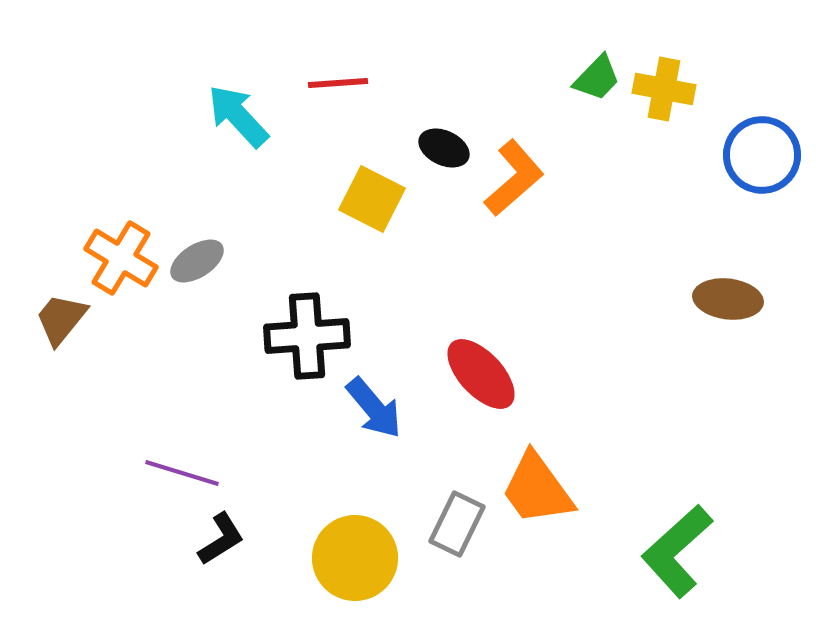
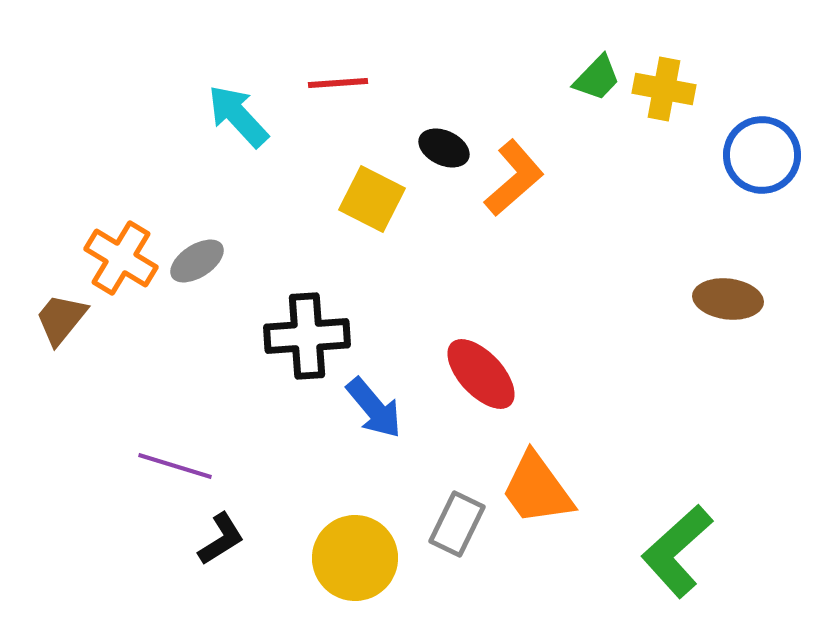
purple line: moved 7 px left, 7 px up
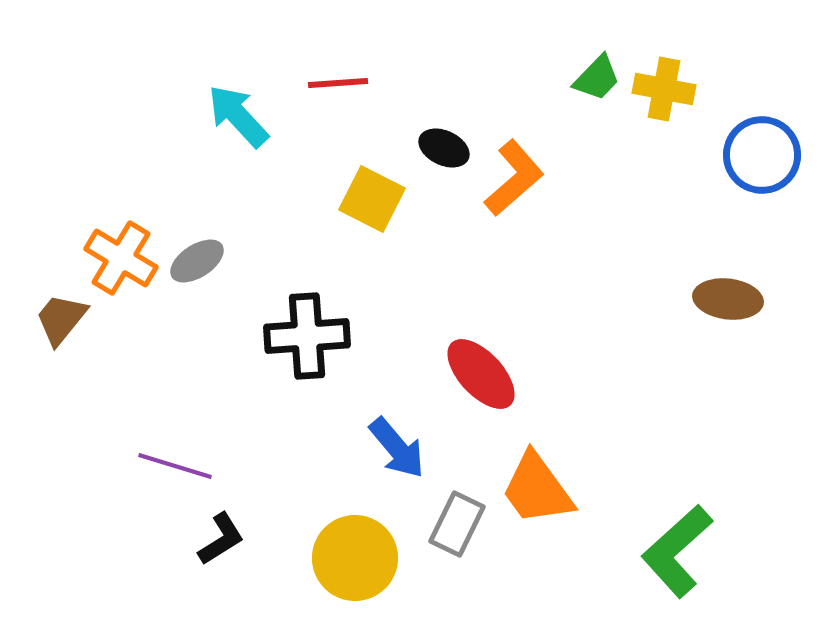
blue arrow: moved 23 px right, 40 px down
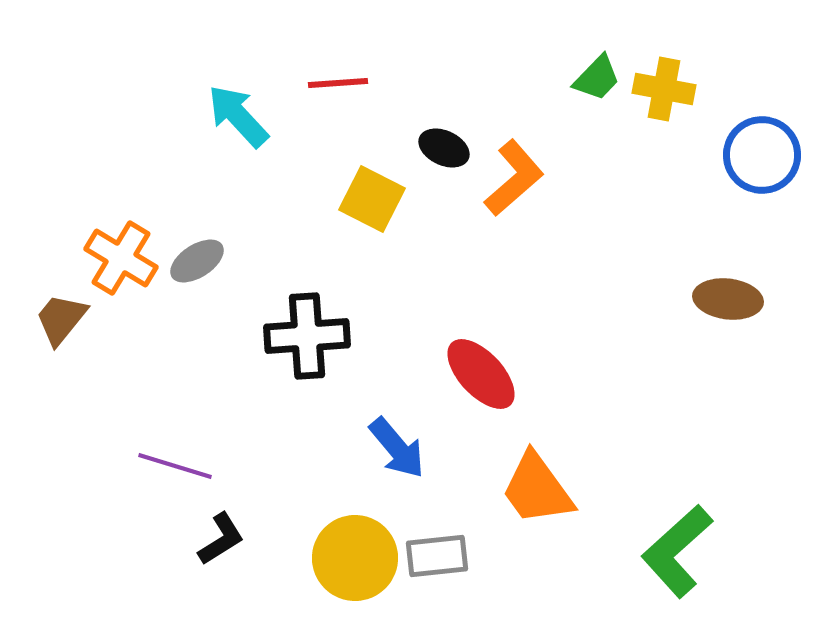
gray rectangle: moved 20 px left, 32 px down; rotated 58 degrees clockwise
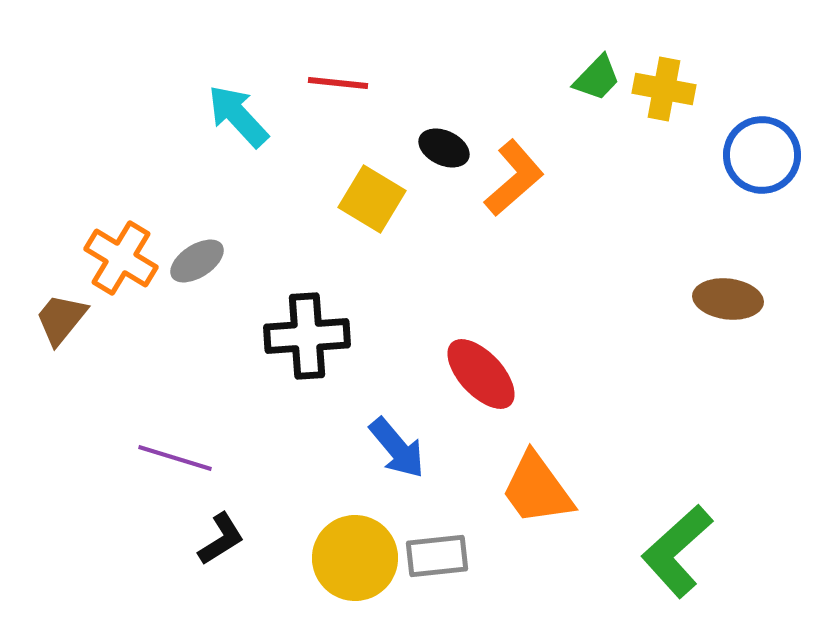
red line: rotated 10 degrees clockwise
yellow square: rotated 4 degrees clockwise
purple line: moved 8 px up
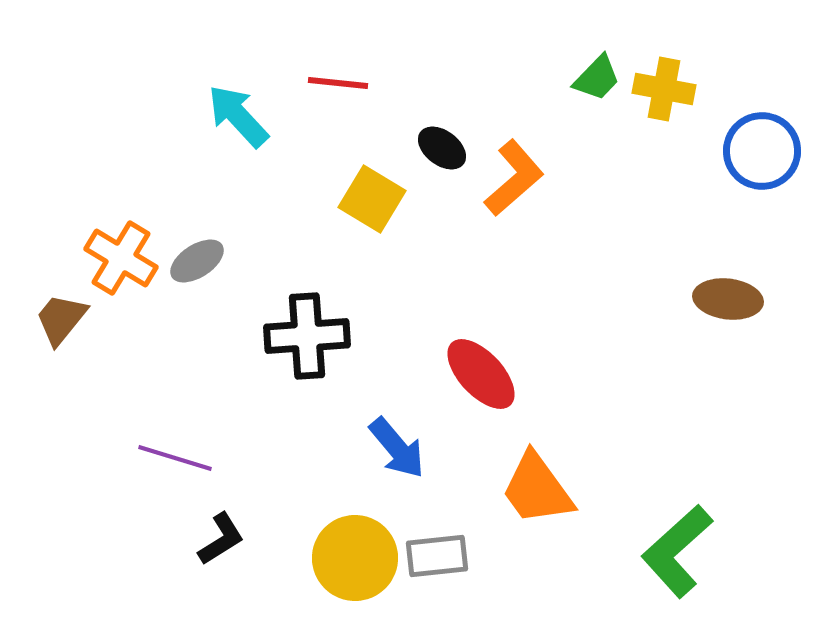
black ellipse: moved 2 px left; rotated 12 degrees clockwise
blue circle: moved 4 px up
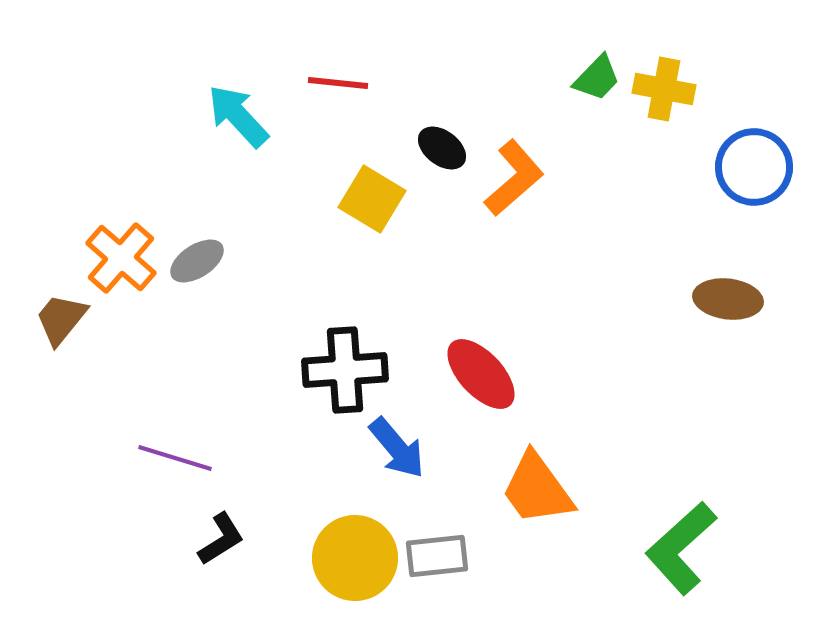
blue circle: moved 8 px left, 16 px down
orange cross: rotated 10 degrees clockwise
black cross: moved 38 px right, 34 px down
green L-shape: moved 4 px right, 3 px up
